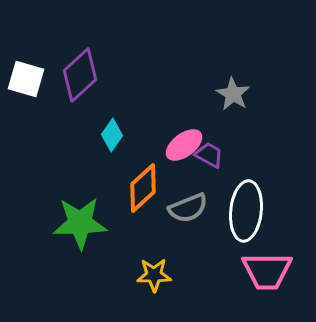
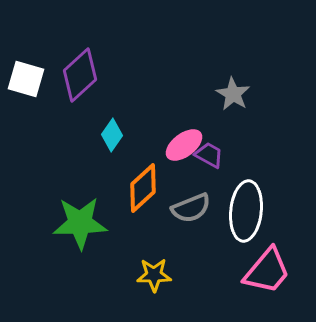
gray semicircle: moved 3 px right
pink trapezoid: rotated 50 degrees counterclockwise
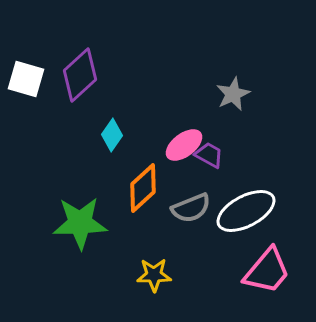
gray star: rotated 16 degrees clockwise
white ellipse: rotated 56 degrees clockwise
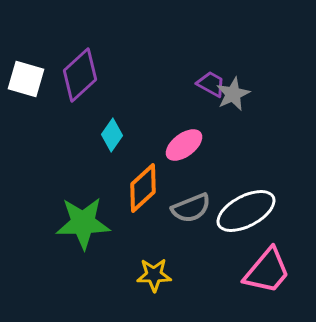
purple trapezoid: moved 2 px right, 71 px up
green star: moved 3 px right
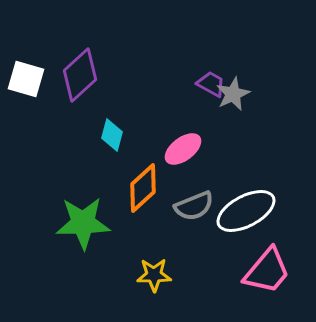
cyan diamond: rotated 20 degrees counterclockwise
pink ellipse: moved 1 px left, 4 px down
gray semicircle: moved 3 px right, 2 px up
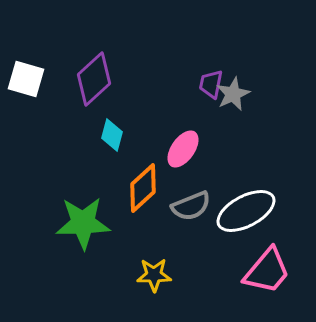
purple diamond: moved 14 px right, 4 px down
purple trapezoid: rotated 108 degrees counterclockwise
pink ellipse: rotated 18 degrees counterclockwise
gray semicircle: moved 3 px left
